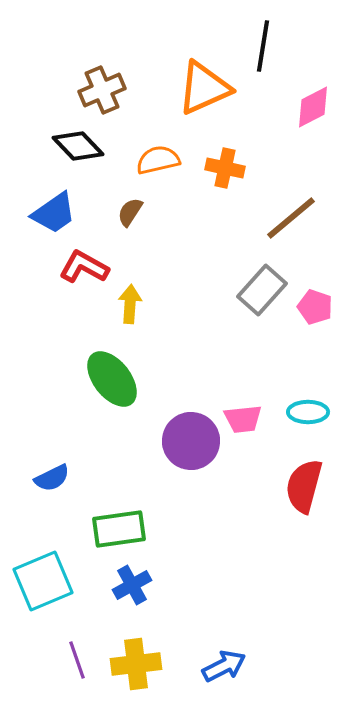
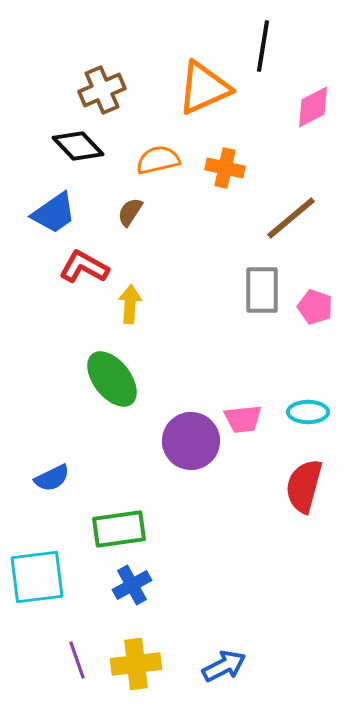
gray rectangle: rotated 42 degrees counterclockwise
cyan square: moved 6 px left, 4 px up; rotated 16 degrees clockwise
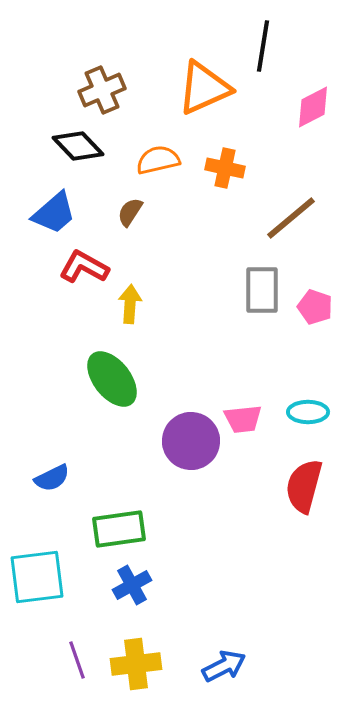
blue trapezoid: rotated 6 degrees counterclockwise
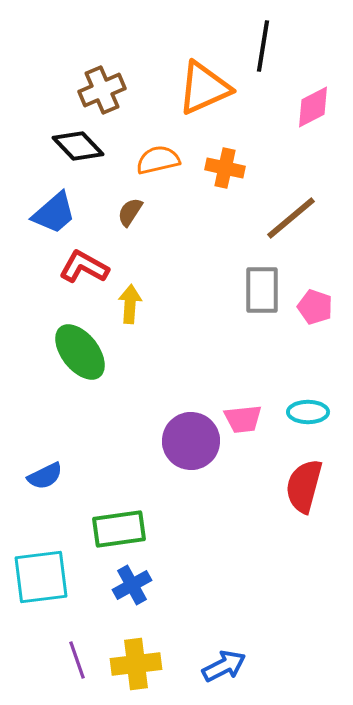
green ellipse: moved 32 px left, 27 px up
blue semicircle: moved 7 px left, 2 px up
cyan square: moved 4 px right
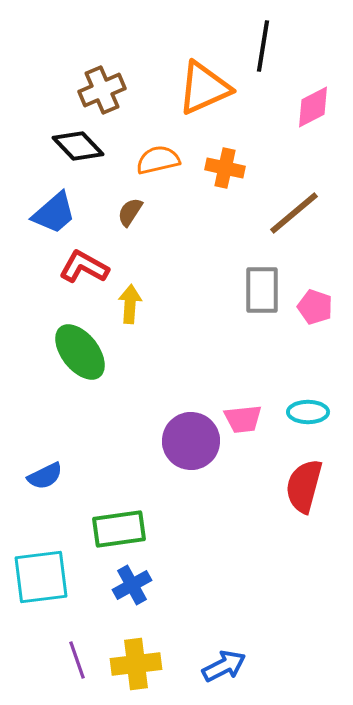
brown line: moved 3 px right, 5 px up
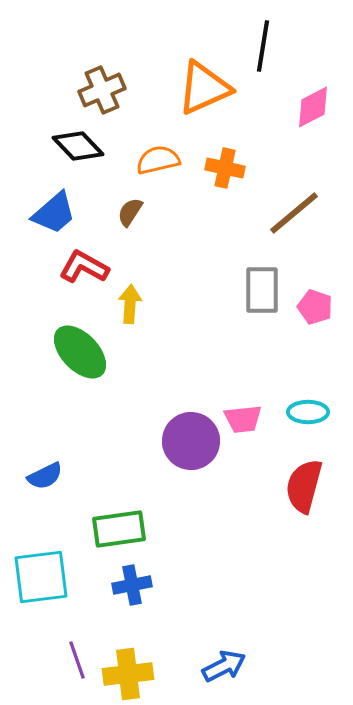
green ellipse: rotated 6 degrees counterclockwise
blue cross: rotated 18 degrees clockwise
yellow cross: moved 8 px left, 10 px down
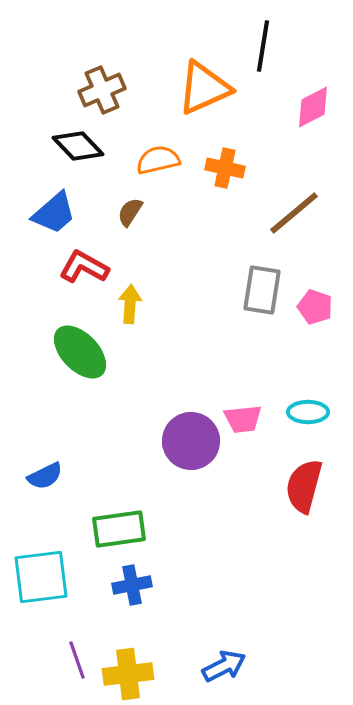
gray rectangle: rotated 9 degrees clockwise
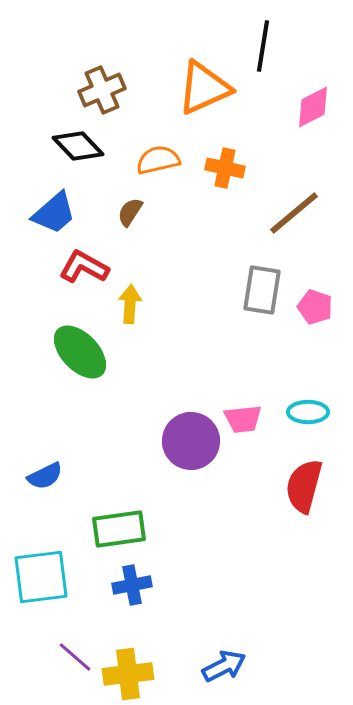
purple line: moved 2 px left, 3 px up; rotated 30 degrees counterclockwise
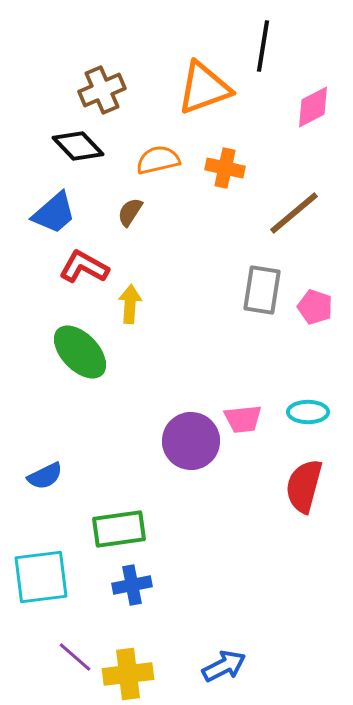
orange triangle: rotated 4 degrees clockwise
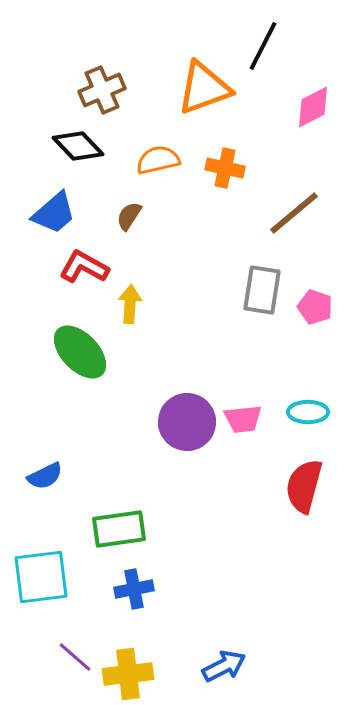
black line: rotated 18 degrees clockwise
brown semicircle: moved 1 px left, 4 px down
purple circle: moved 4 px left, 19 px up
blue cross: moved 2 px right, 4 px down
